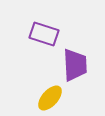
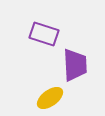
yellow ellipse: rotated 12 degrees clockwise
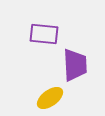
purple rectangle: rotated 12 degrees counterclockwise
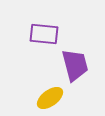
purple trapezoid: rotated 12 degrees counterclockwise
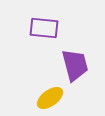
purple rectangle: moved 6 px up
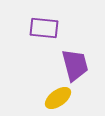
yellow ellipse: moved 8 px right
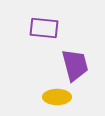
yellow ellipse: moved 1 px left, 1 px up; rotated 36 degrees clockwise
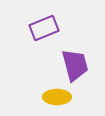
purple rectangle: rotated 28 degrees counterclockwise
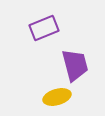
yellow ellipse: rotated 16 degrees counterclockwise
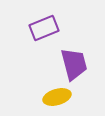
purple trapezoid: moved 1 px left, 1 px up
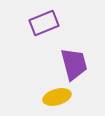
purple rectangle: moved 5 px up
